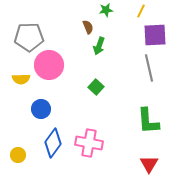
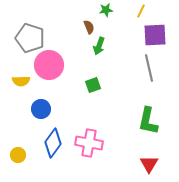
brown semicircle: moved 1 px right
gray pentagon: moved 1 px right, 1 px down; rotated 20 degrees clockwise
yellow semicircle: moved 2 px down
green square: moved 3 px left, 2 px up; rotated 28 degrees clockwise
green L-shape: rotated 16 degrees clockwise
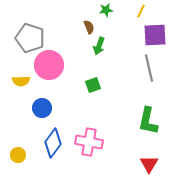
blue circle: moved 1 px right, 1 px up
pink cross: moved 1 px up
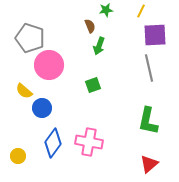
brown semicircle: moved 1 px right, 1 px up
yellow semicircle: moved 3 px right, 10 px down; rotated 42 degrees clockwise
yellow circle: moved 1 px down
red triangle: rotated 18 degrees clockwise
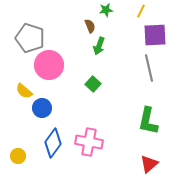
green square: moved 1 px up; rotated 28 degrees counterclockwise
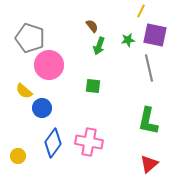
green star: moved 22 px right, 30 px down
brown semicircle: moved 2 px right; rotated 16 degrees counterclockwise
purple square: rotated 15 degrees clockwise
green square: moved 2 px down; rotated 35 degrees counterclockwise
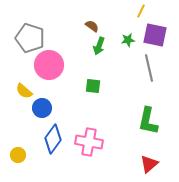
brown semicircle: rotated 16 degrees counterclockwise
blue diamond: moved 4 px up
yellow circle: moved 1 px up
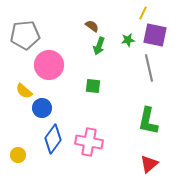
yellow line: moved 2 px right, 2 px down
gray pentagon: moved 5 px left, 3 px up; rotated 24 degrees counterclockwise
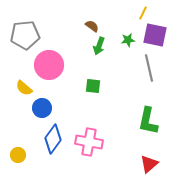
yellow semicircle: moved 3 px up
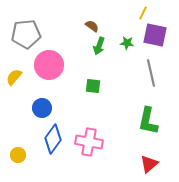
gray pentagon: moved 1 px right, 1 px up
green star: moved 1 px left, 3 px down; rotated 16 degrees clockwise
gray line: moved 2 px right, 5 px down
yellow semicircle: moved 10 px left, 11 px up; rotated 90 degrees clockwise
